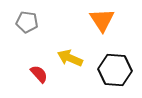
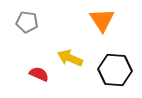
red semicircle: rotated 24 degrees counterclockwise
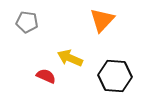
orange triangle: rotated 16 degrees clockwise
black hexagon: moved 6 px down
red semicircle: moved 7 px right, 2 px down
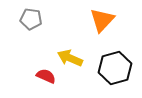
gray pentagon: moved 4 px right, 3 px up
black hexagon: moved 8 px up; rotated 20 degrees counterclockwise
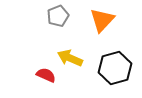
gray pentagon: moved 27 px right, 3 px up; rotated 30 degrees counterclockwise
red semicircle: moved 1 px up
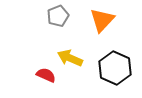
black hexagon: rotated 20 degrees counterclockwise
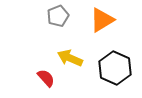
orange triangle: rotated 16 degrees clockwise
red semicircle: moved 3 px down; rotated 24 degrees clockwise
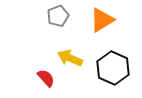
black hexagon: moved 2 px left
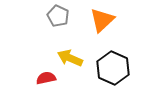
gray pentagon: rotated 25 degrees counterclockwise
orange triangle: rotated 12 degrees counterclockwise
red semicircle: rotated 60 degrees counterclockwise
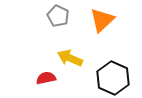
black hexagon: moved 10 px down
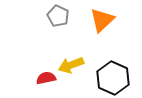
yellow arrow: moved 1 px right, 7 px down; rotated 45 degrees counterclockwise
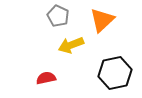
yellow arrow: moved 20 px up
black hexagon: moved 2 px right, 5 px up; rotated 24 degrees clockwise
